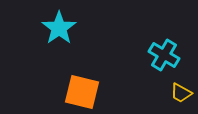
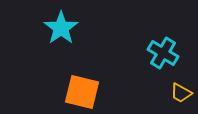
cyan star: moved 2 px right
cyan cross: moved 1 px left, 2 px up
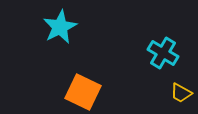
cyan star: moved 1 px left, 1 px up; rotated 8 degrees clockwise
orange square: moved 1 px right; rotated 12 degrees clockwise
